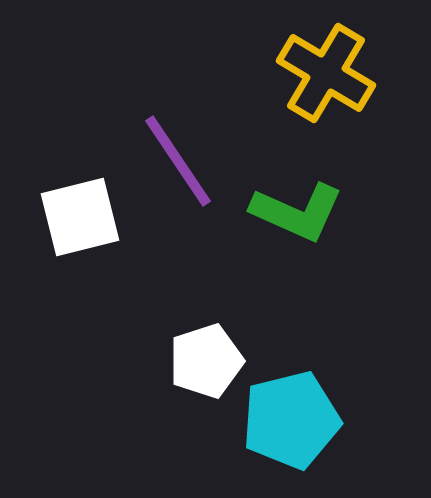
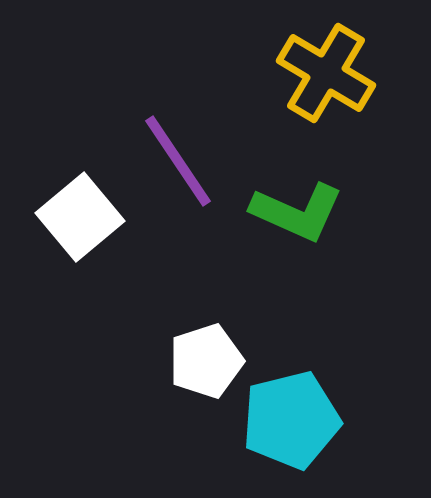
white square: rotated 26 degrees counterclockwise
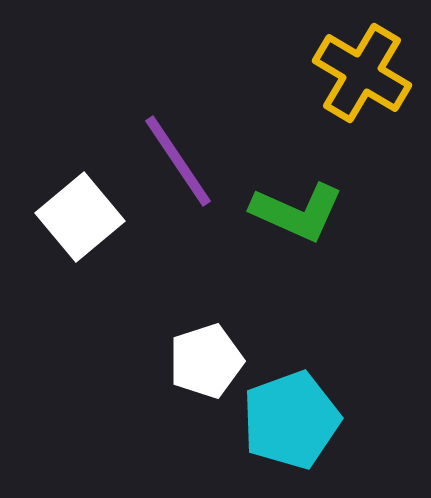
yellow cross: moved 36 px right
cyan pentagon: rotated 6 degrees counterclockwise
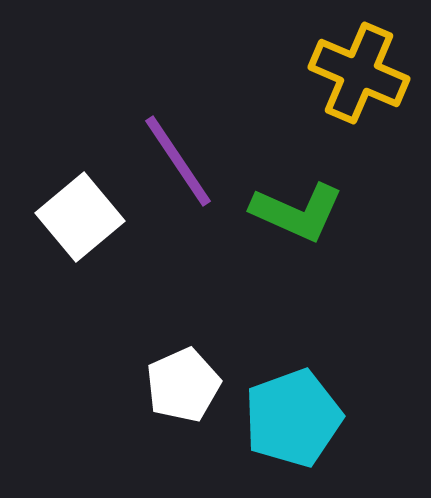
yellow cross: moved 3 px left; rotated 8 degrees counterclockwise
white pentagon: moved 23 px left, 24 px down; rotated 6 degrees counterclockwise
cyan pentagon: moved 2 px right, 2 px up
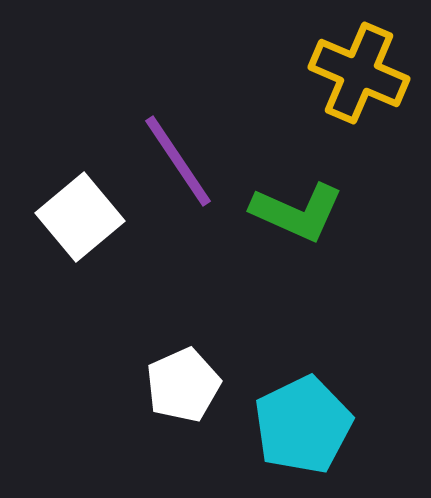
cyan pentagon: moved 10 px right, 7 px down; rotated 6 degrees counterclockwise
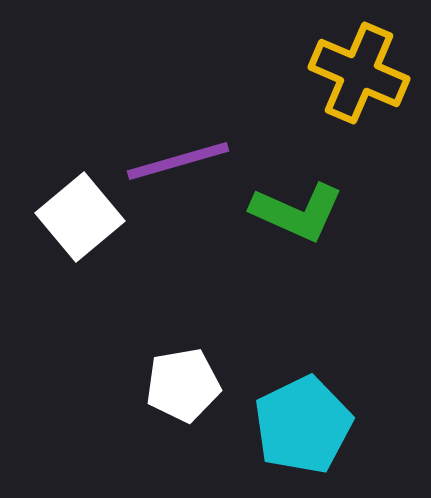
purple line: rotated 72 degrees counterclockwise
white pentagon: rotated 14 degrees clockwise
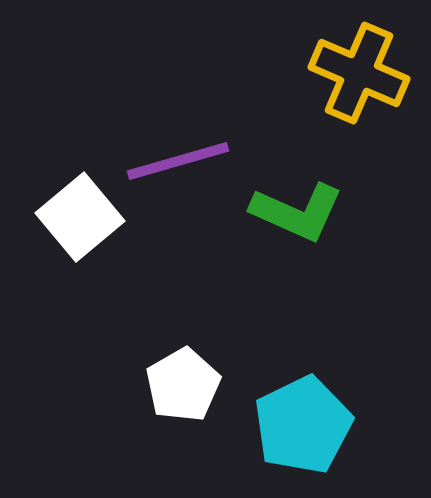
white pentagon: rotated 20 degrees counterclockwise
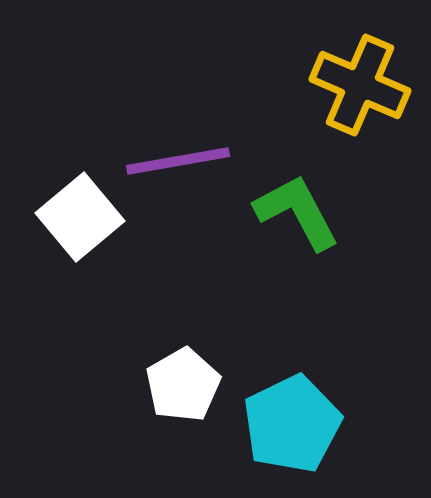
yellow cross: moved 1 px right, 12 px down
purple line: rotated 6 degrees clockwise
green L-shape: rotated 142 degrees counterclockwise
cyan pentagon: moved 11 px left, 1 px up
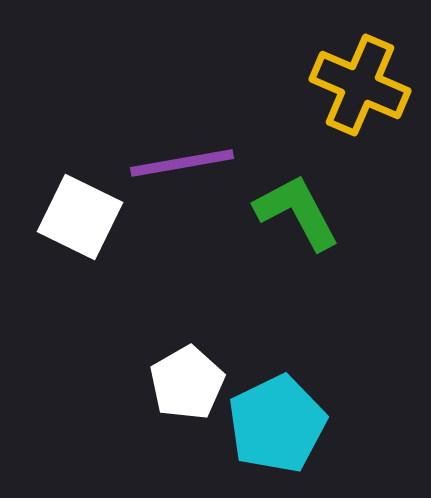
purple line: moved 4 px right, 2 px down
white square: rotated 24 degrees counterclockwise
white pentagon: moved 4 px right, 2 px up
cyan pentagon: moved 15 px left
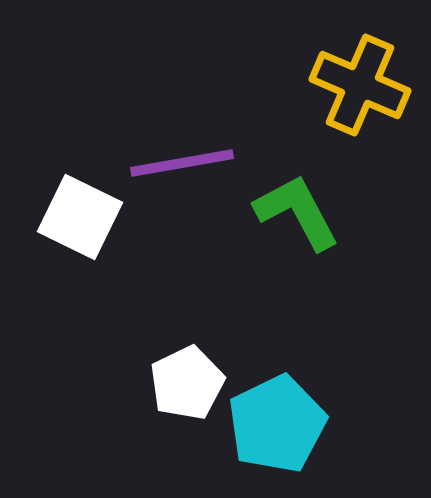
white pentagon: rotated 4 degrees clockwise
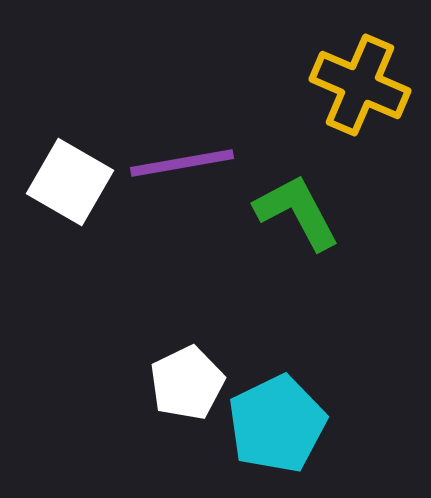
white square: moved 10 px left, 35 px up; rotated 4 degrees clockwise
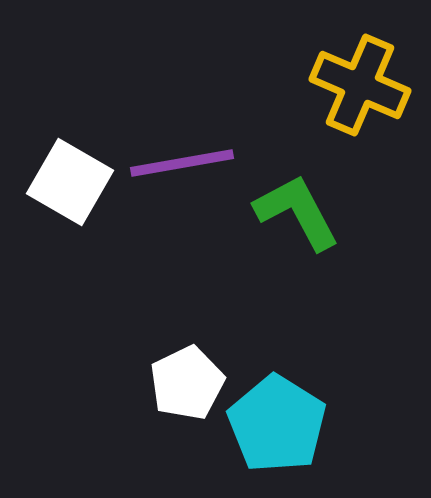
cyan pentagon: rotated 14 degrees counterclockwise
